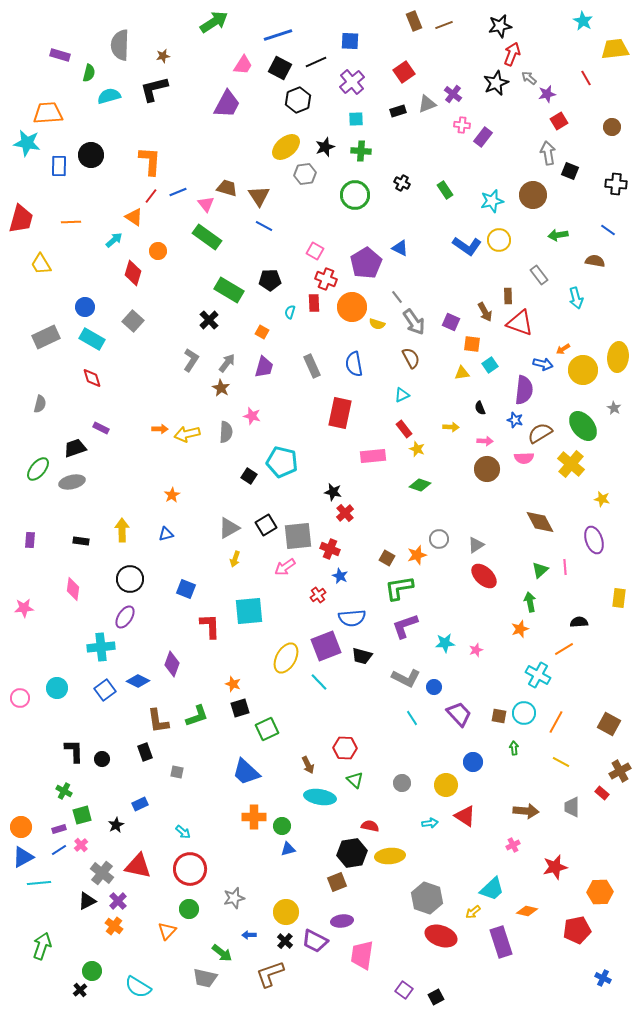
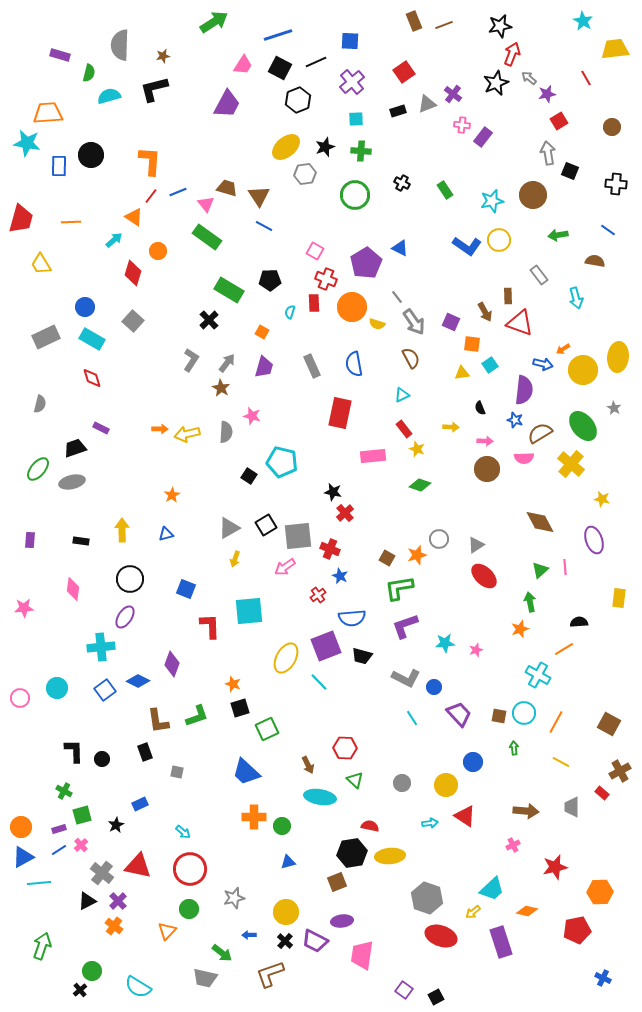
blue triangle at (288, 849): moved 13 px down
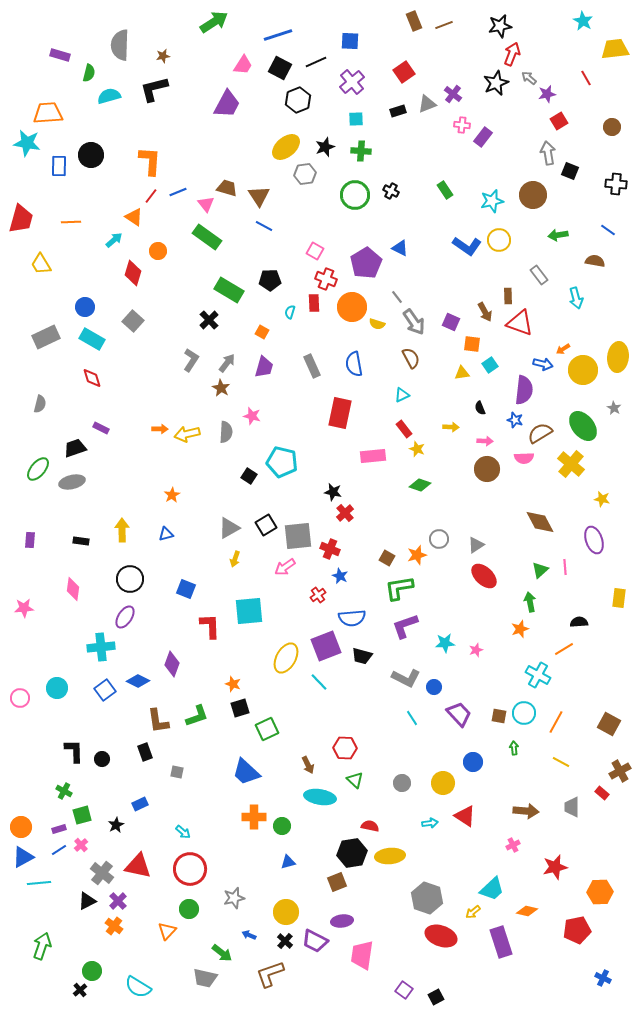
black cross at (402, 183): moved 11 px left, 8 px down
yellow circle at (446, 785): moved 3 px left, 2 px up
blue arrow at (249, 935): rotated 24 degrees clockwise
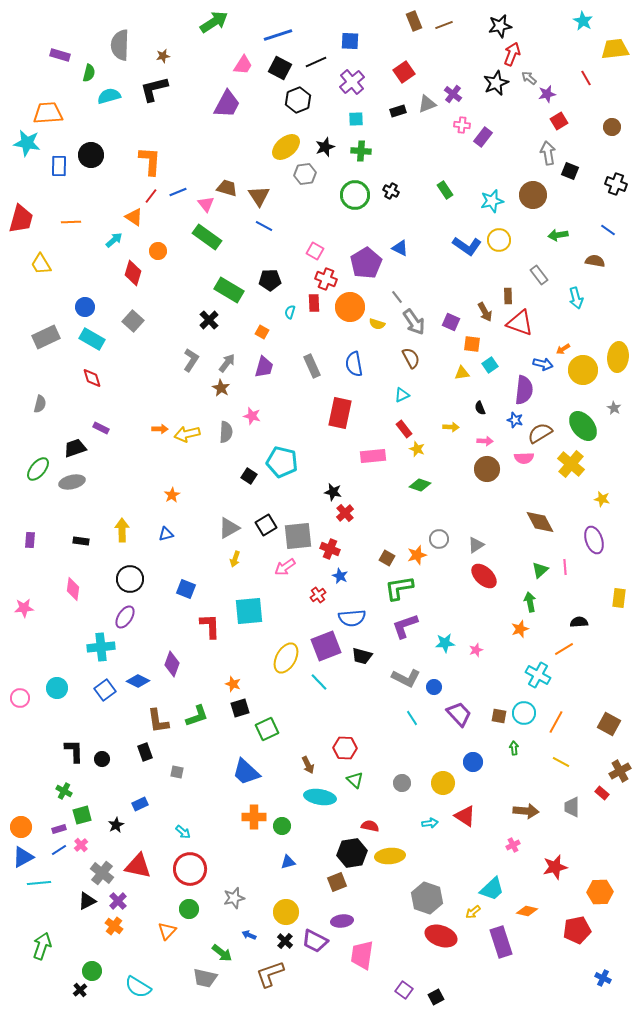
black cross at (616, 184): rotated 15 degrees clockwise
orange circle at (352, 307): moved 2 px left
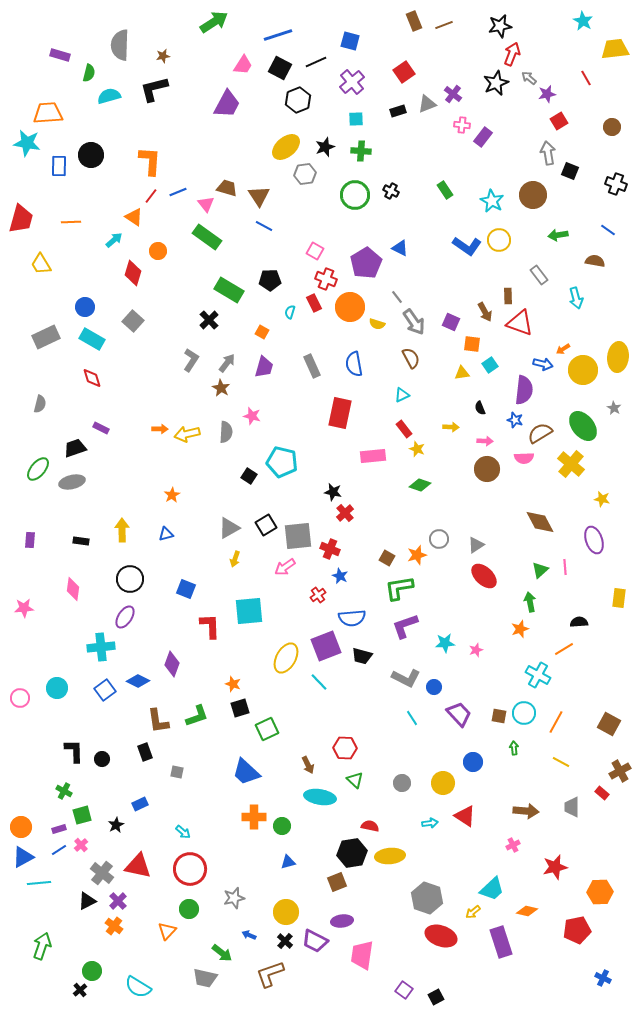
blue square at (350, 41): rotated 12 degrees clockwise
cyan star at (492, 201): rotated 30 degrees counterclockwise
red rectangle at (314, 303): rotated 24 degrees counterclockwise
